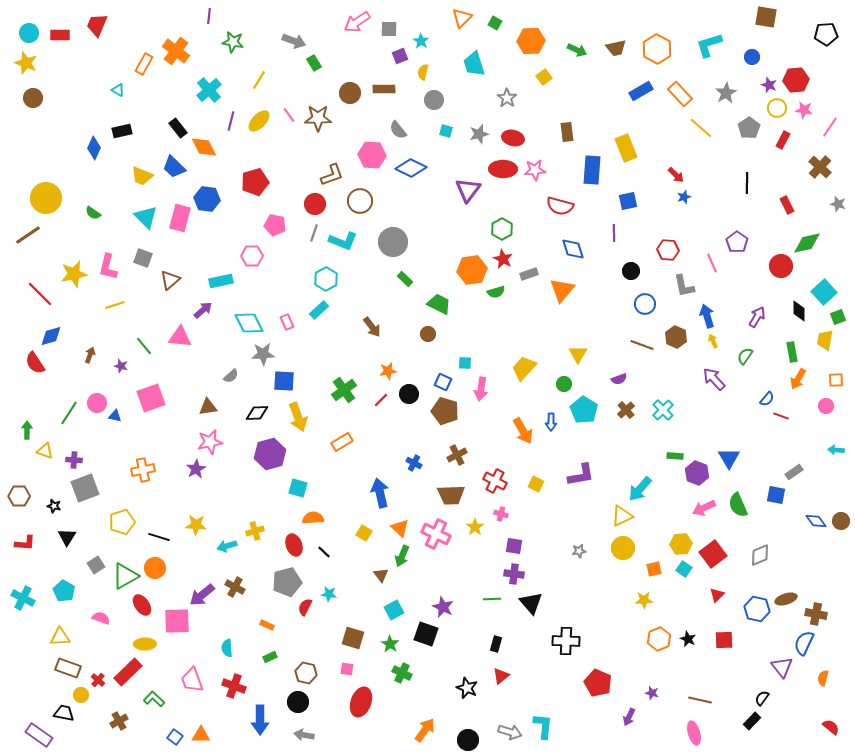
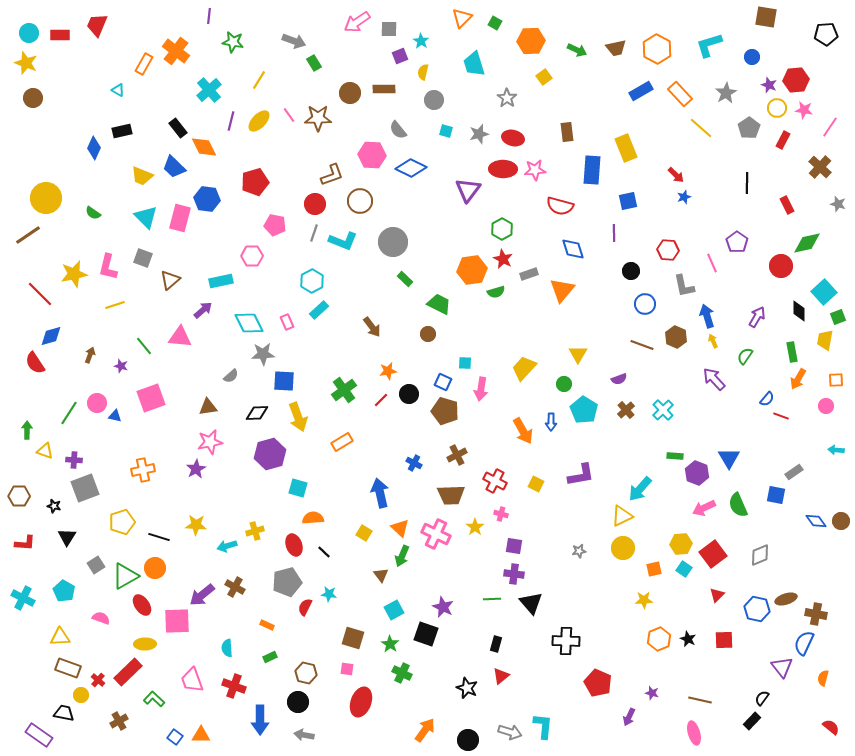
cyan hexagon at (326, 279): moved 14 px left, 2 px down
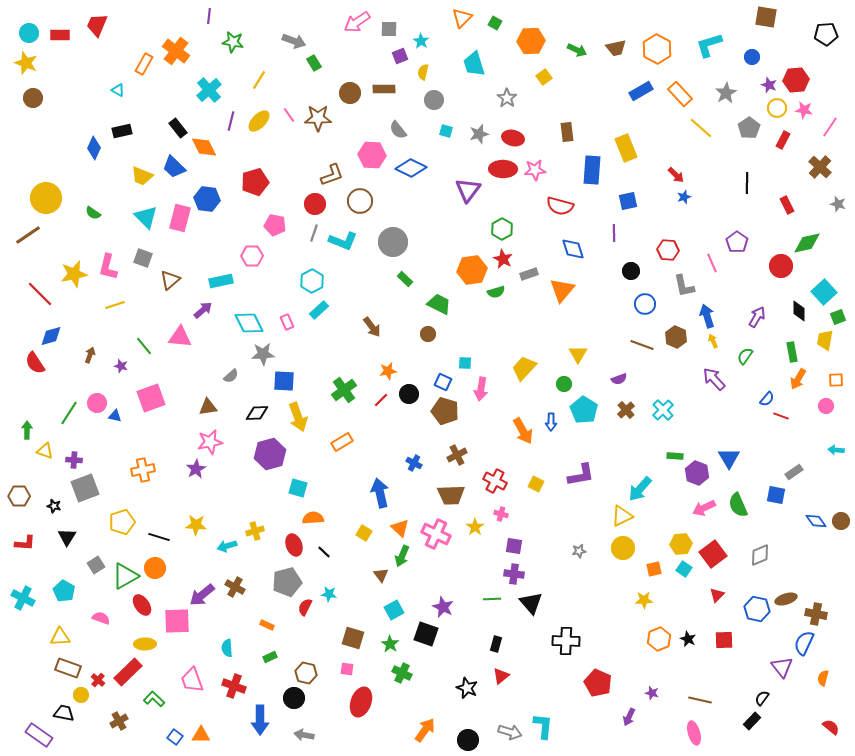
black circle at (298, 702): moved 4 px left, 4 px up
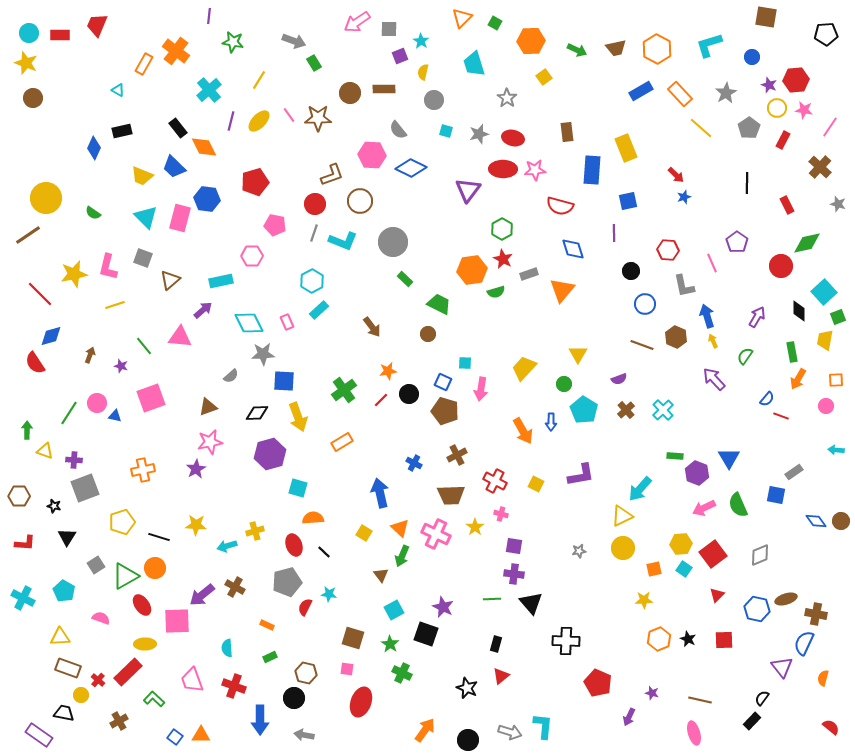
brown triangle at (208, 407): rotated 12 degrees counterclockwise
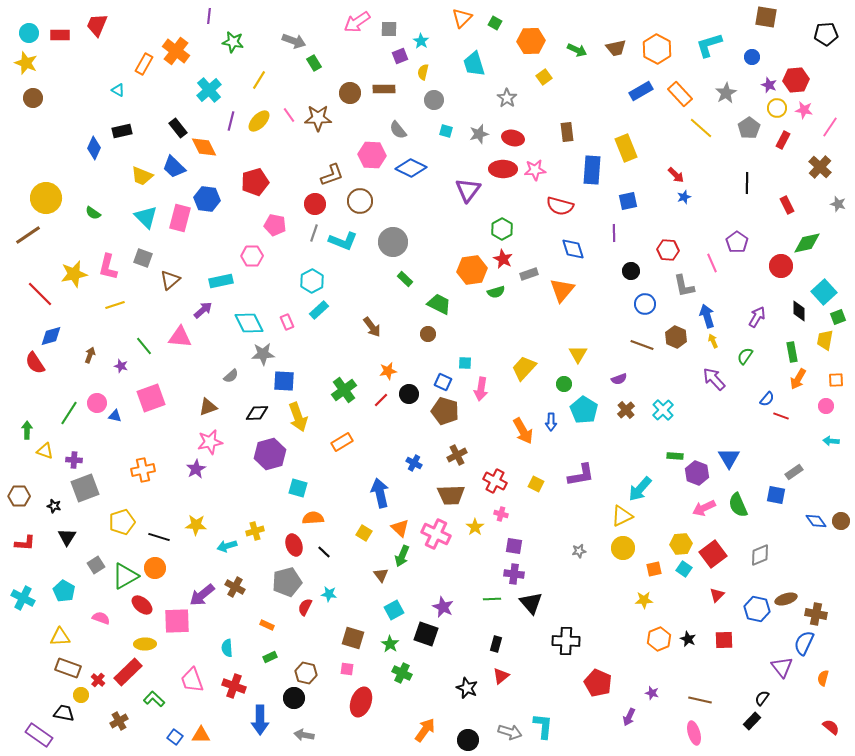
cyan arrow at (836, 450): moved 5 px left, 9 px up
red ellipse at (142, 605): rotated 15 degrees counterclockwise
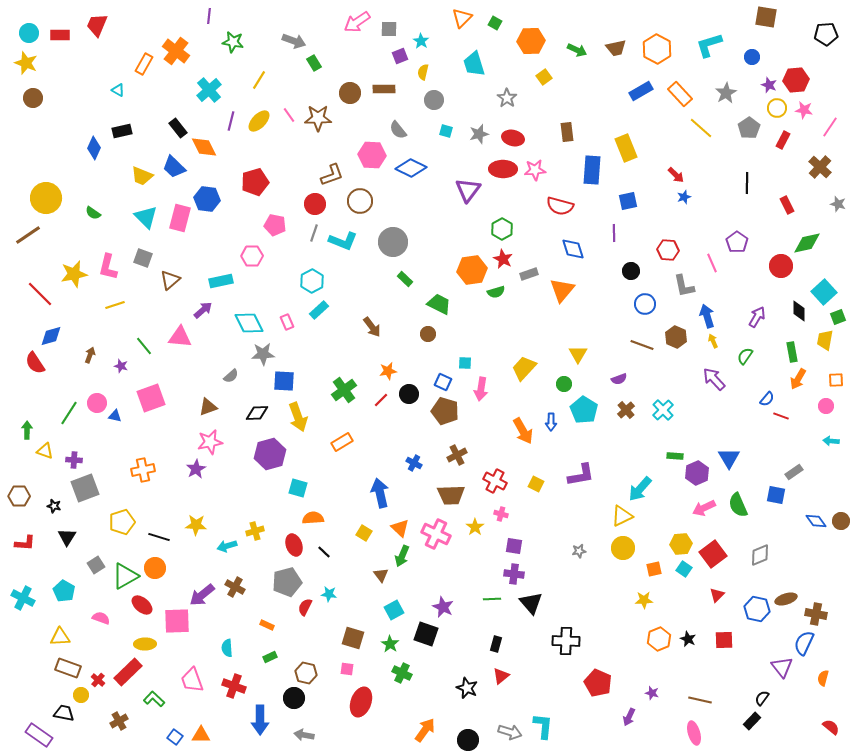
purple hexagon at (697, 473): rotated 15 degrees clockwise
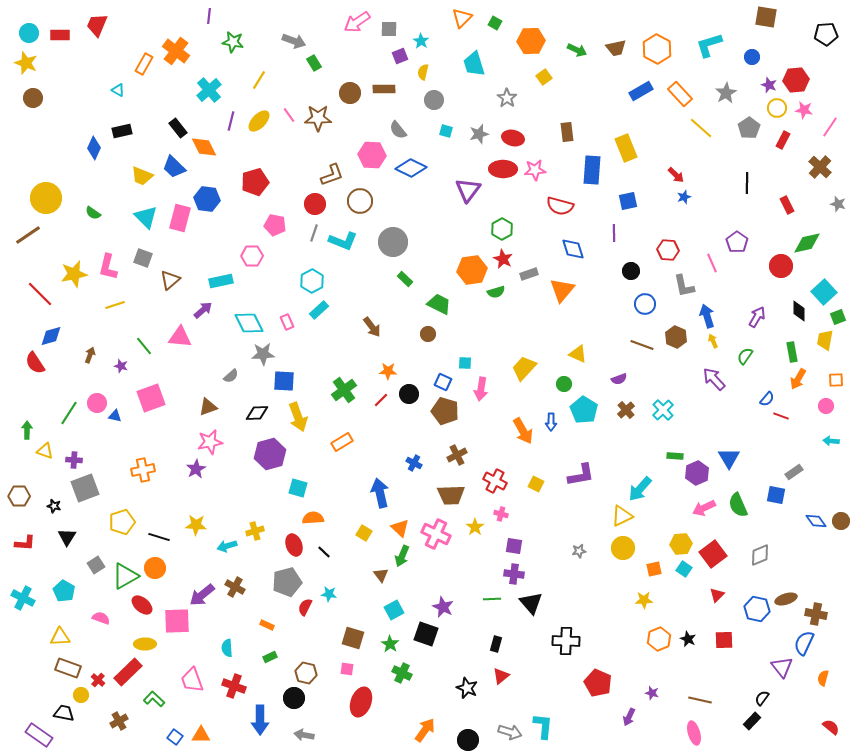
yellow triangle at (578, 354): rotated 36 degrees counterclockwise
orange star at (388, 371): rotated 12 degrees clockwise
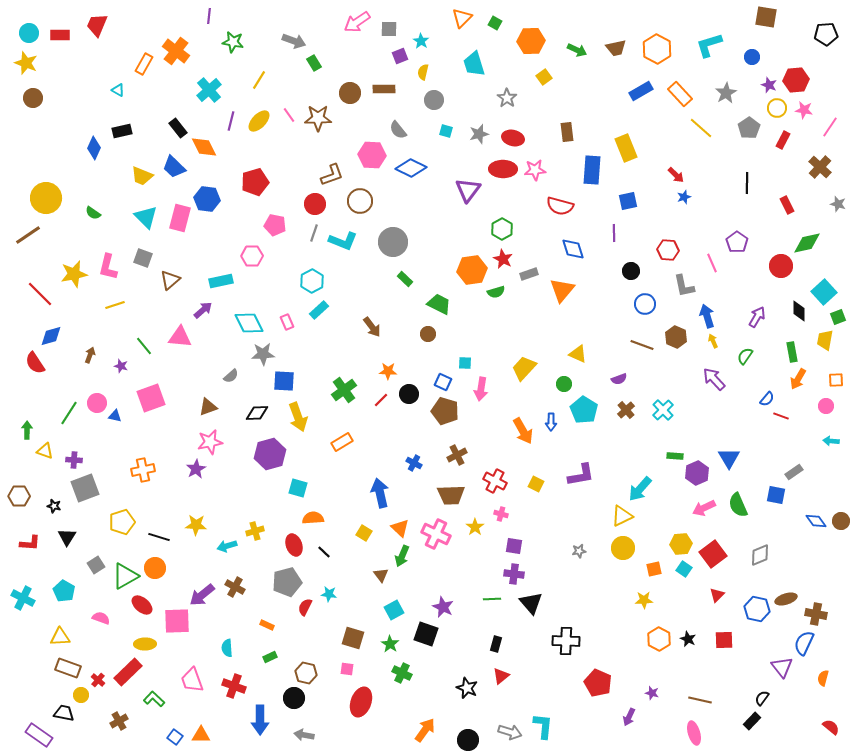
red L-shape at (25, 543): moved 5 px right
orange hexagon at (659, 639): rotated 10 degrees counterclockwise
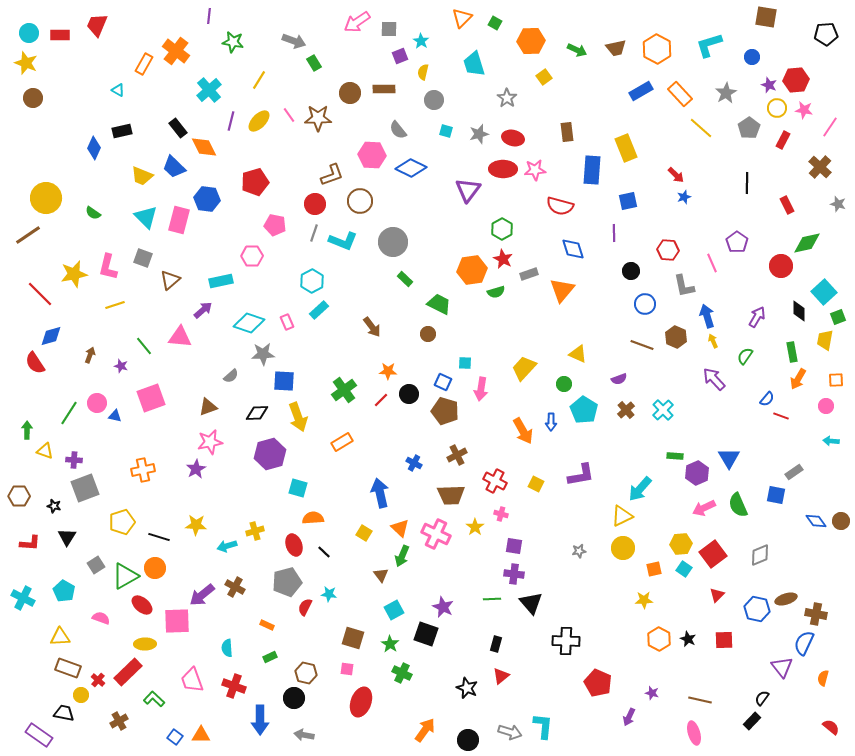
pink rectangle at (180, 218): moved 1 px left, 2 px down
cyan diamond at (249, 323): rotated 44 degrees counterclockwise
